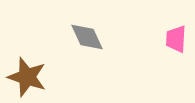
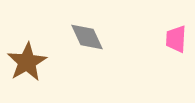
brown star: moved 15 px up; rotated 24 degrees clockwise
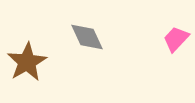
pink trapezoid: rotated 40 degrees clockwise
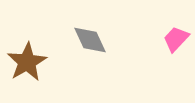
gray diamond: moved 3 px right, 3 px down
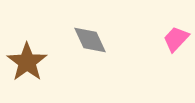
brown star: rotated 6 degrees counterclockwise
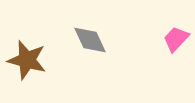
brown star: moved 2 px up; rotated 21 degrees counterclockwise
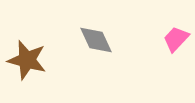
gray diamond: moved 6 px right
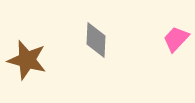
gray diamond: rotated 27 degrees clockwise
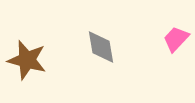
gray diamond: moved 5 px right, 7 px down; rotated 12 degrees counterclockwise
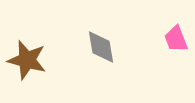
pink trapezoid: rotated 64 degrees counterclockwise
